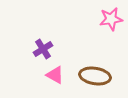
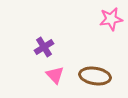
purple cross: moved 1 px right, 2 px up
pink triangle: rotated 18 degrees clockwise
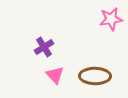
brown ellipse: rotated 8 degrees counterclockwise
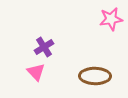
pink triangle: moved 19 px left, 3 px up
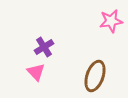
pink star: moved 2 px down
brown ellipse: rotated 72 degrees counterclockwise
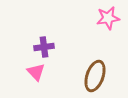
pink star: moved 3 px left, 3 px up
purple cross: rotated 24 degrees clockwise
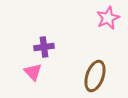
pink star: rotated 15 degrees counterclockwise
pink triangle: moved 3 px left
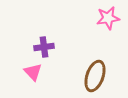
pink star: rotated 15 degrees clockwise
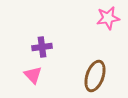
purple cross: moved 2 px left
pink triangle: moved 3 px down
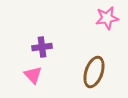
pink star: moved 1 px left
brown ellipse: moved 1 px left, 4 px up
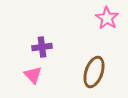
pink star: rotated 30 degrees counterclockwise
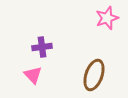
pink star: rotated 20 degrees clockwise
brown ellipse: moved 3 px down
